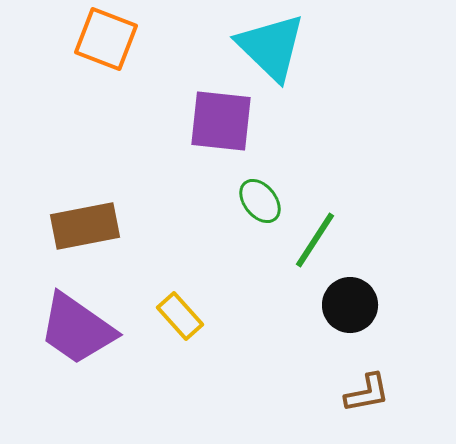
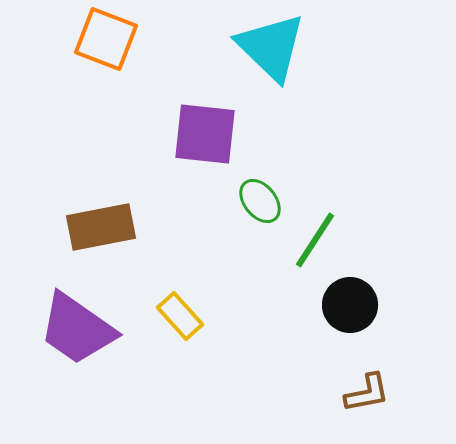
purple square: moved 16 px left, 13 px down
brown rectangle: moved 16 px right, 1 px down
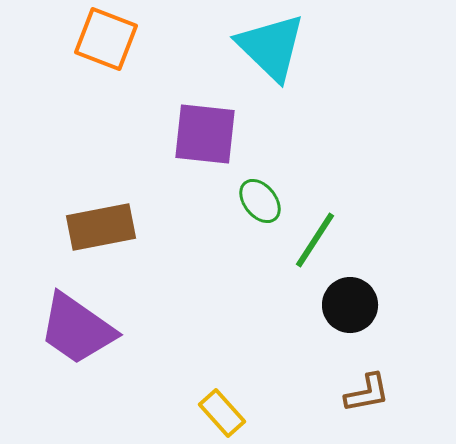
yellow rectangle: moved 42 px right, 97 px down
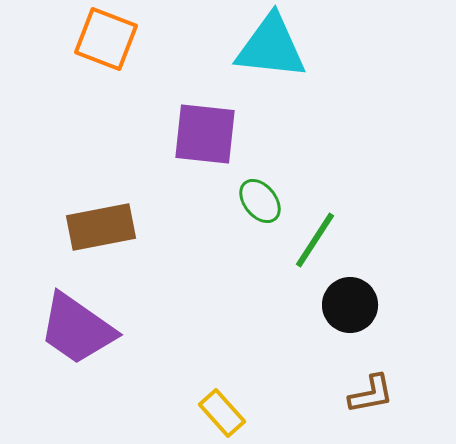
cyan triangle: rotated 38 degrees counterclockwise
brown L-shape: moved 4 px right, 1 px down
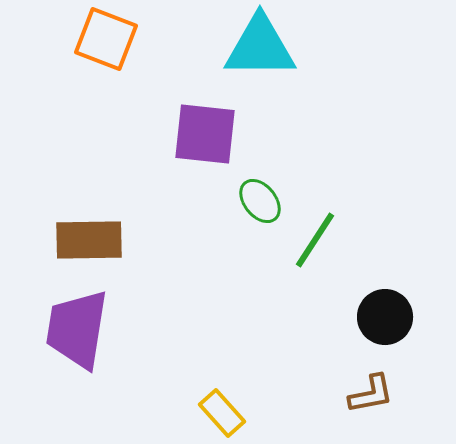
cyan triangle: moved 11 px left; rotated 6 degrees counterclockwise
brown rectangle: moved 12 px left, 13 px down; rotated 10 degrees clockwise
black circle: moved 35 px right, 12 px down
purple trapezoid: rotated 64 degrees clockwise
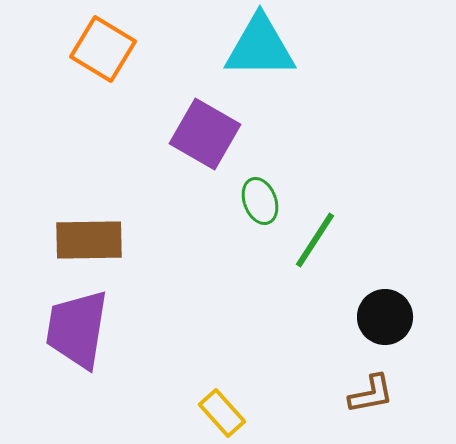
orange square: moved 3 px left, 10 px down; rotated 10 degrees clockwise
purple square: rotated 24 degrees clockwise
green ellipse: rotated 18 degrees clockwise
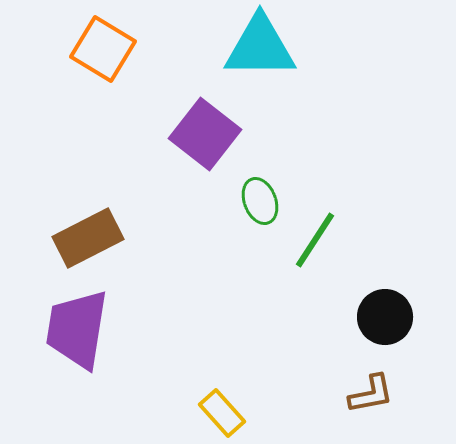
purple square: rotated 8 degrees clockwise
brown rectangle: moved 1 px left, 2 px up; rotated 26 degrees counterclockwise
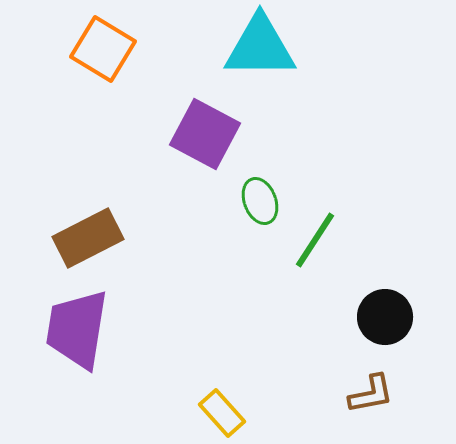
purple square: rotated 10 degrees counterclockwise
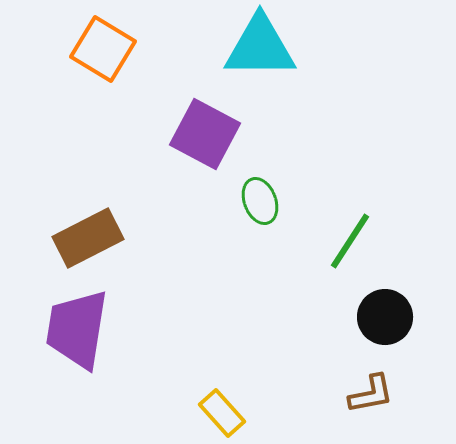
green line: moved 35 px right, 1 px down
